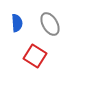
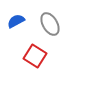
blue semicircle: moved 1 px left, 2 px up; rotated 114 degrees counterclockwise
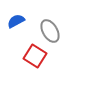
gray ellipse: moved 7 px down
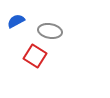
gray ellipse: rotated 50 degrees counterclockwise
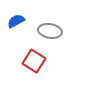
red square: moved 1 px left, 5 px down
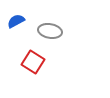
red square: moved 1 px left, 1 px down
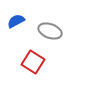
gray ellipse: rotated 10 degrees clockwise
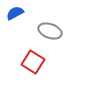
blue semicircle: moved 1 px left, 8 px up
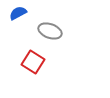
blue semicircle: moved 3 px right
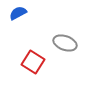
gray ellipse: moved 15 px right, 12 px down
